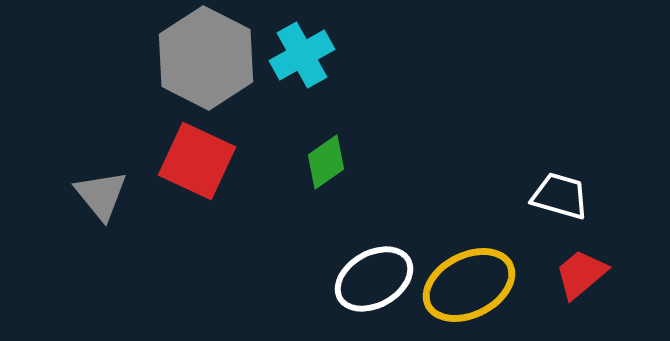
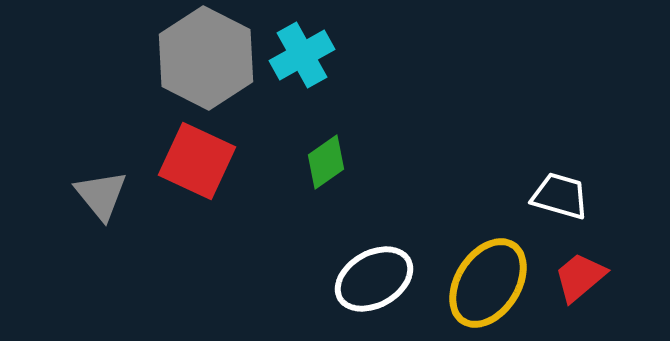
red trapezoid: moved 1 px left, 3 px down
yellow ellipse: moved 19 px right, 2 px up; rotated 30 degrees counterclockwise
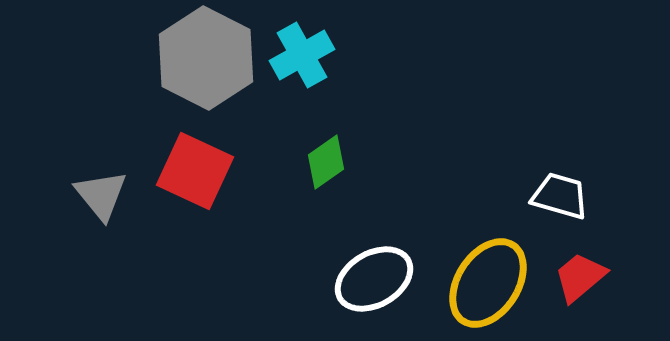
red square: moved 2 px left, 10 px down
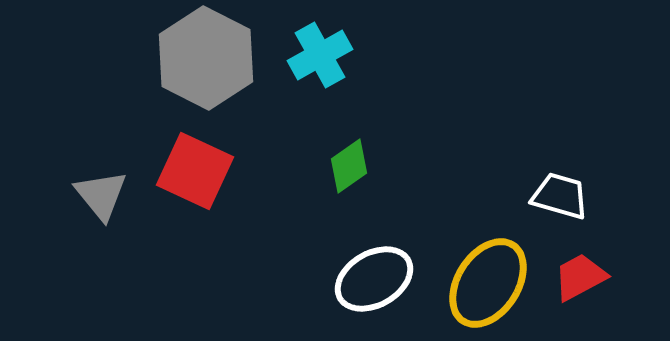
cyan cross: moved 18 px right
green diamond: moved 23 px right, 4 px down
red trapezoid: rotated 12 degrees clockwise
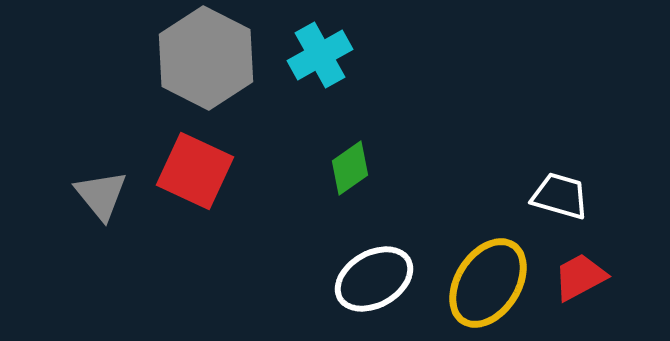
green diamond: moved 1 px right, 2 px down
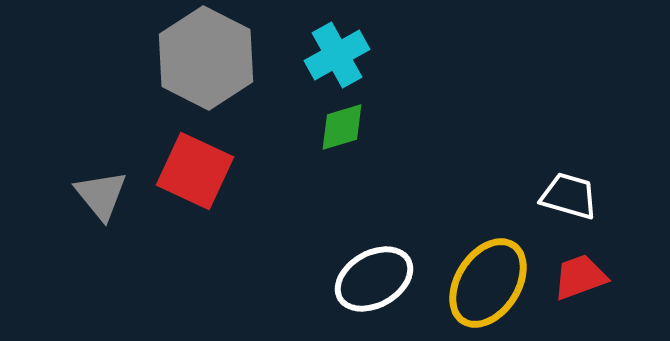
cyan cross: moved 17 px right
green diamond: moved 8 px left, 41 px up; rotated 18 degrees clockwise
white trapezoid: moved 9 px right
red trapezoid: rotated 8 degrees clockwise
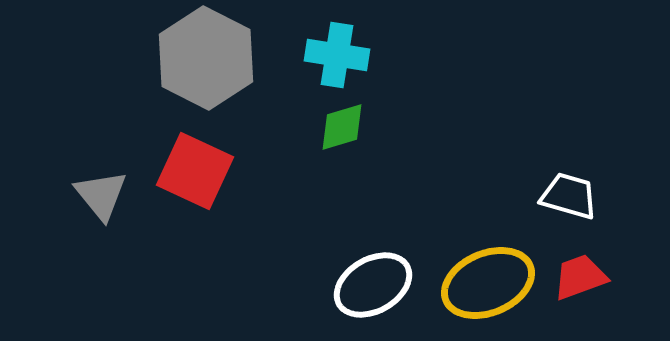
cyan cross: rotated 38 degrees clockwise
white ellipse: moved 1 px left, 6 px down
yellow ellipse: rotated 34 degrees clockwise
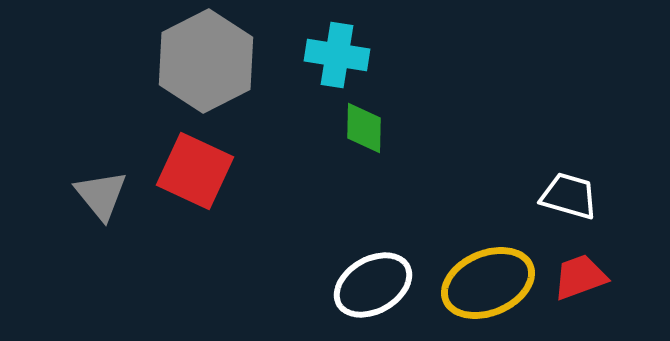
gray hexagon: moved 3 px down; rotated 6 degrees clockwise
green diamond: moved 22 px right, 1 px down; rotated 72 degrees counterclockwise
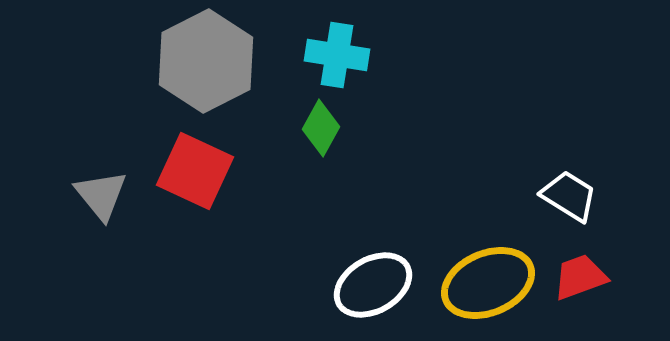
green diamond: moved 43 px left; rotated 28 degrees clockwise
white trapezoid: rotated 16 degrees clockwise
